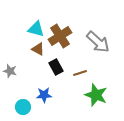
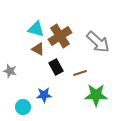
green star: rotated 20 degrees counterclockwise
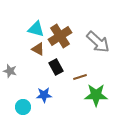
brown line: moved 4 px down
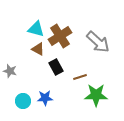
blue star: moved 1 px right, 3 px down
cyan circle: moved 6 px up
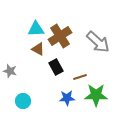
cyan triangle: rotated 18 degrees counterclockwise
blue star: moved 22 px right
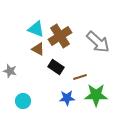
cyan triangle: rotated 24 degrees clockwise
black rectangle: rotated 28 degrees counterclockwise
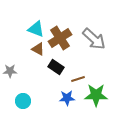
brown cross: moved 2 px down
gray arrow: moved 4 px left, 3 px up
gray star: rotated 16 degrees counterclockwise
brown line: moved 2 px left, 2 px down
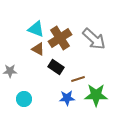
cyan circle: moved 1 px right, 2 px up
